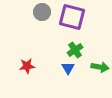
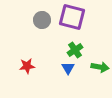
gray circle: moved 8 px down
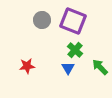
purple square: moved 1 px right, 4 px down; rotated 8 degrees clockwise
green cross: rotated 14 degrees counterclockwise
green arrow: rotated 144 degrees counterclockwise
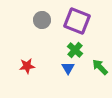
purple square: moved 4 px right
